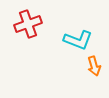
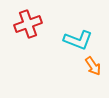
orange arrow: moved 1 px left; rotated 18 degrees counterclockwise
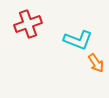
orange arrow: moved 3 px right, 3 px up
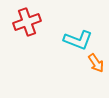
red cross: moved 1 px left, 2 px up
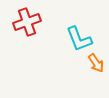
cyan L-shape: moved 1 px right, 1 px up; rotated 48 degrees clockwise
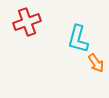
cyan L-shape: moved 1 px left; rotated 36 degrees clockwise
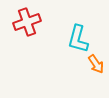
orange arrow: moved 1 px down
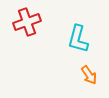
orange arrow: moved 7 px left, 11 px down
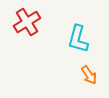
red cross: rotated 12 degrees counterclockwise
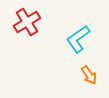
cyan L-shape: rotated 40 degrees clockwise
